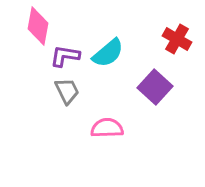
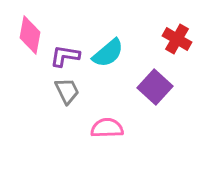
pink diamond: moved 8 px left, 9 px down
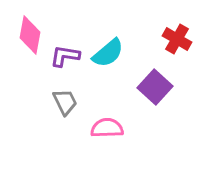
gray trapezoid: moved 2 px left, 11 px down
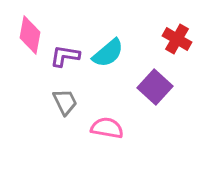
pink semicircle: rotated 12 degrees clockwise
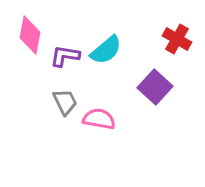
cyan semicircle: moved 2 px left, 3 px up
pink semicircle: moved 8 px left, 9 px up
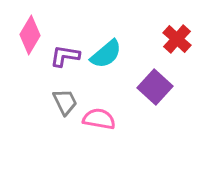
pink diamond: rotated 21 degrees clockwise
red cross: rotated 12 degrees clockwise
cyan semicircle: moved 4 px down
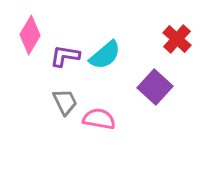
cyan semicircle: moved 1 px left, 1 px down
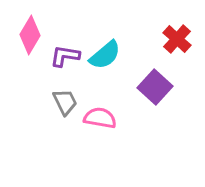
pink semicircle: moved 1 px right, 1 px up
